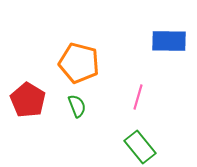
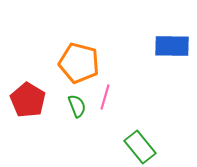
blue rectangle: moved 3 px right, 5 px down
pink line: moved 33 px left
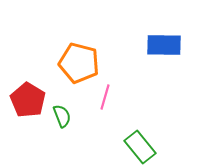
blue rectangle: moved 8 px left, 1 px up
green semicircle: moved 15 px left, 10 px down
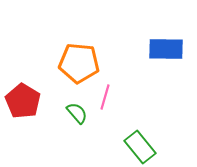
blue rectangle: moved 2 px right, 4 px down
orange pentagon: rotated 9 degrees counterclockwise
red pentagon: moved 5 px left, 1 px down
green semicircle: moved 15 px right, 3 px up; rotated 20 degrees counterclockwise
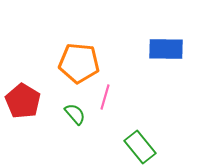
green semicircle: moved 2 px left, 1 px down
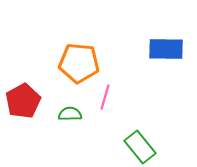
red pentagon: rotated 12 degrees clockwise
green semicircle: moved 5 px left; rotated 50 degrees counterclockwise
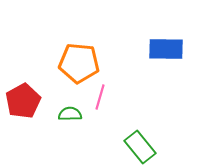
pink line: moved 5 px left
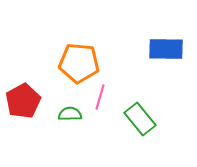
green rectangle: moved 28 px up
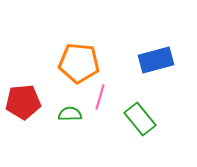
blue rectangle: moved 10 px left, 11 px down; rotated 16 degrees counterclockwise
red pentagon: moved 1 px down; rotated 24 degrees clockwise
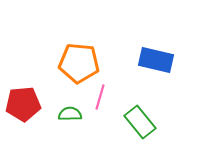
blue rectangle: rotated 28 degrees clockwise
red pentagon: moved 2 px down
green rectangle: moved 3 px down
